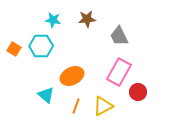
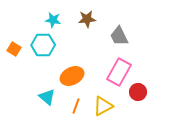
cyan hexagon: moved 2 px right, 1 px up
cyan triangle: moved 1 px right, 2 px down
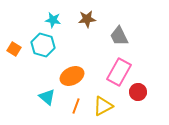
cyan hexagon: rotated 15 degrees clockwise
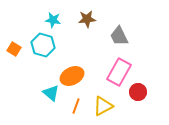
cyan triangle: moved 4 px right, 4 px up
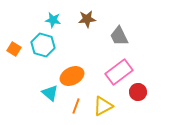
pink rectangle: rotated 24 degrees clockwise
cyan triangle: moved 1 px left
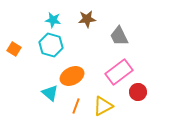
cyan hexagon: moved 8 px right
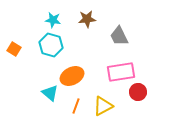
pink rectangle: moved 2 px right; rotated 28 degrees clockwise
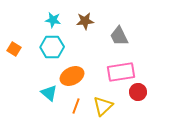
brown star: moved 2 px left, 2 px down
cyan hexagon: moved 1 px right, 2 px down; rotated 15 degrees counterclockwise
cyan triangle: moved 1 px left
yellow triangle: rotated 15 degrees counterclockwise
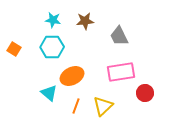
red circle: moved 7 px right, 1 px down
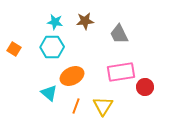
cyan star: moved 2 px right, 2 px down
gray trapezoid: moved 2 px up
red circle: moved 6 px up
yellow triangle: rotated 15 degrees counterclockwise
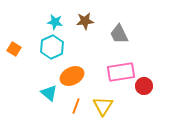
cyan hexagon: rotated 25 degrees counterclockwise
red circle: moved 1 px left, 1 px up
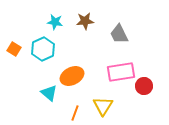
cyan hexagon: moved 9 px left, 2 px down
orange line: moved 1 px left, 7 px down
